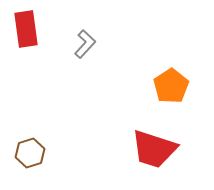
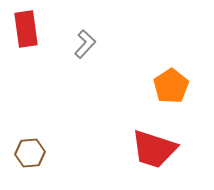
brown hexagon: rotated 12 degrees clockwise
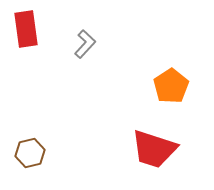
brown hexagon: rotated 8 degrees counterclockwise
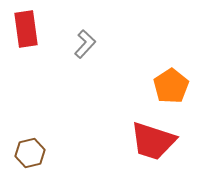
red trapezoid: moved 1 px left, 8 px up
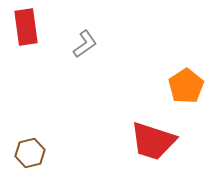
red rectangle: moved 2 px up
gray L-shape: rotated 12 degrees clockwise
orange pentagon: moved 15 px right
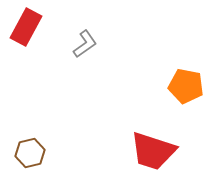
red rectangle: rotated 36 degrees clockwise
orange pentagon: rotated 28 degrees counterclockwise
red trapezoid: moved 10 px down
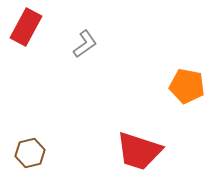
orange pentagon: moved 1 px right
red trapezoid: moved 14 px left
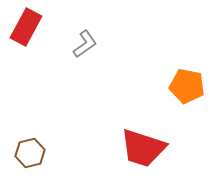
red trapezoid: moved 4 px right, 3 px up
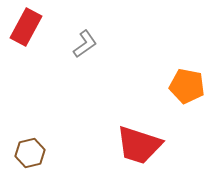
red trapezoid: moved 4 px left, 3 px up
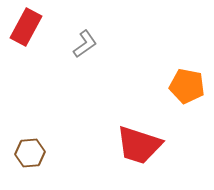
brown hexagon: rotated 8 degrees clockwise
